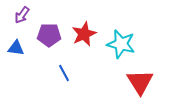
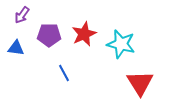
red triangle: moved 1 px down
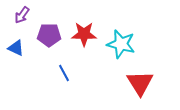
red star: rotated 25 degrees clockwise
blue triangle: rotated 18 degrees clockwise
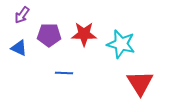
blue triangle: moved 3 px right
blue line: rotated 60 degrees counterclockwise
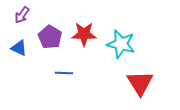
purple pentagon: moved 1 px right, 2 px down; rotated 30 degrees clockwise
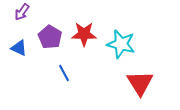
purple arrow: moved 3 px up
blue line: rotated 60 degrees clockwise
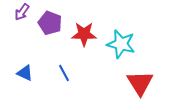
purple pentagon: moved 14 px up; rotated 10 degrees counterclockwise
blue triangle: moved 6 px right, 25 px down
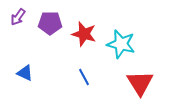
purple arrow: moved 4 px left, 5 px down
purple pentagon: rotated 20 degrees counterclockwise
red star: rotated 15 degrees clockwise
blue line: moved 20 px right, 4 px down
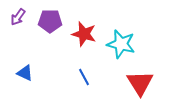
purple pentagon: moved 2 px up
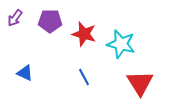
purple arrow: moved 3 px left, 1 px down
